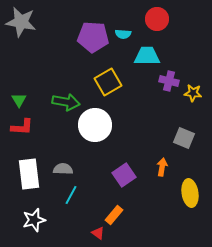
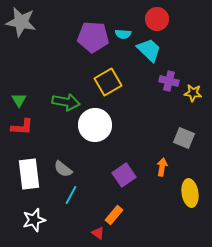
cyan trapezoid: moved 2 px right, 6 px up; rotated 44 degrees clockwise
gray semicircle: rotated 144 degrees counterclockwise
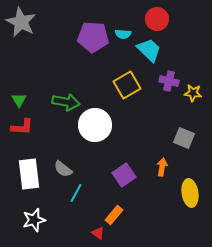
gray star: rotated 16 degrees clockwise
yellow square: moved 19 px right, 3 px down
cyan line: moved 5 px right, 2 px up
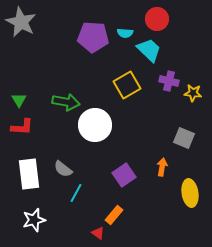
cyan semicircle: moved 2 px right, 1 px up
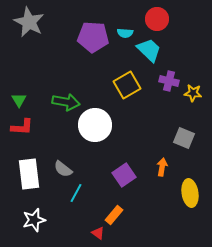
gray star: moved 8 px right
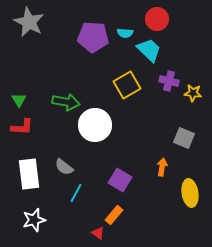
gray semicircle: moved 1 px right, 2 px up
purple square: moved 4 px left, 5 px down; rotated 25 degrees counterclockwise
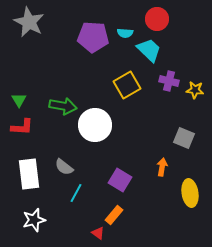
yellow star: moved 2 px right, 3 px up
green arrow: moved 3 px left, 4 px down
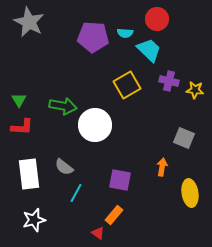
purple square: rotated 20 degrees counterclockwise
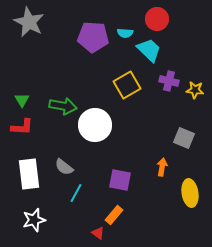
green triangle: moved 3 px right
